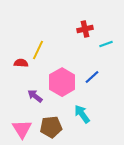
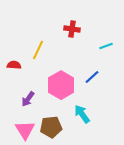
red cross: moved 13 px left; rotated 21 degrees clockwise
cyan line: moved 2 px down
red semicircle: moved 7 px left, 2 px down
pink hexagon: moved 1 px left, 3 px down
purple arrow: moved 7 px left, 3 px down; rotated 91 degrees counterclockwise
pink triangle: moved 3 px right, 1 px down
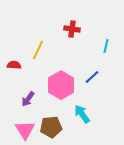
cyan line: rotated 56 degrees counterclockwise
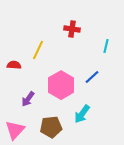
cyan arrow: rotated 108 degrees counterclockwise
pink triangle: moved 10 px left; rotated 15 degrees clockwise
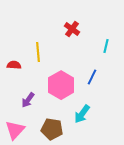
red cross: rotated 28 degrees clockwise
yellow line: moved 2 px down; rotated 30 degrees counterclockwise
blue line: rotated 21 degrees counterclockwise
purple arrow: moved 1 px down
brown pentagon: moved 1 px right, 2 px down; rotated 15 degrees clockwise
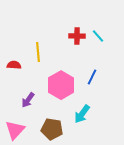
red cross: moved 5 px right, 7 px down; rotated 35 degrees counterclockwise
cyan line: moved 8 px left, 10 px up; rotated 56 degrees counterclockwise
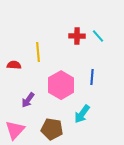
blue line: rotated 21 degrees counterclockwise
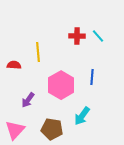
cyan arrow: moved 2 px down
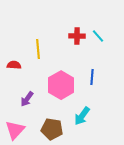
yellow line: moved 3 px up
purple arrow: moved 1 px left, 1 px up
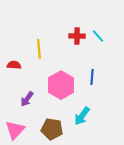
yellow line: moved 1 px right
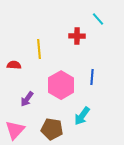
cyan line: moved 17 px up
